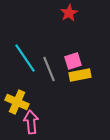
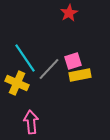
gray line: rotated 65 degrees clockwise
yellow cross: moved 19 px up
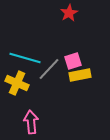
cyan line: rotated 40 degrees counterclockwise
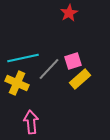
cyan line: moved 2 px left; rotated 28 degrees counterclockwise
yellow rectangle: moved 4 px down; rotated 30 degrees counterclockwise
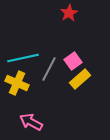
pink square: rotated 18 degrees counterclockwise
gray line: rotated 15 degrees counterclockwise
pink arrow: rotated 55 degrees counterclockwise
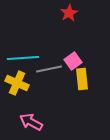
cyan line: rotated 8 degrees clockwise
gray line: rotated 50 degrees clockwise
yellow rectangle: moved 2 px right; rotated 55 degrees counterclockwise
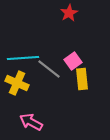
gray line: rotated 50 degrees clockwise
